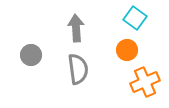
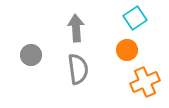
cyan square: rotated 20 degrees clockwise
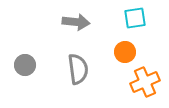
cyan square: rotated 25 degrees clockwise
gray arrow: moved 6 px up; rotated 100 degrees clockwise
orange circle: moved 2 px left, 2 px down
gray circle: moved 6 px left, 10 px down
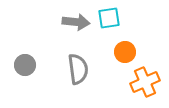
cyan square: moved 26 px left
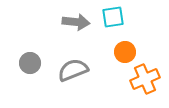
cyan square: moved 4 px right, 1 px up
gray circle: moved 5 px right, 2 px up
gray semicircle: moved 5 px left, 1 px down; rotated 104 degrees counterclockwise
orange cross: moved 3 px up
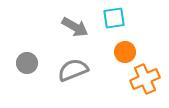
cyan square: moved 1 px right, 1 px down
gray arrow: moved 1 px left, 5 px down; rotated 24 degrees clockwise
gray circle: moved 3 px left
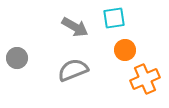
orange circle: moved 2 px up
gray circle: moved 10 px left, 5 px up
